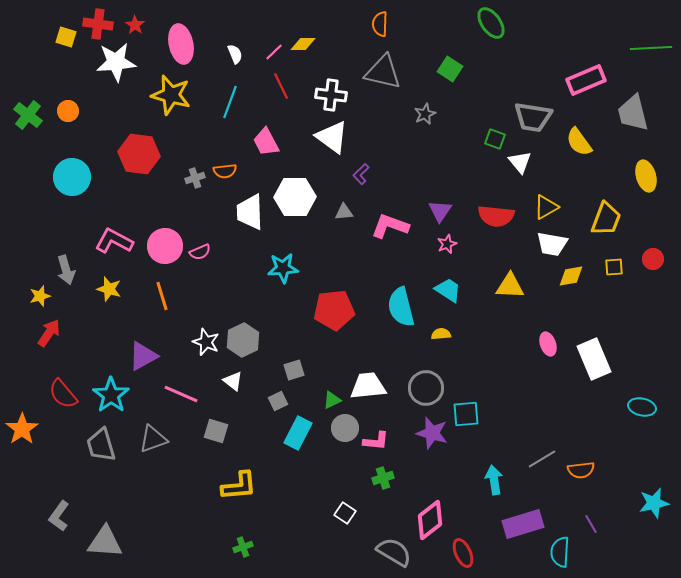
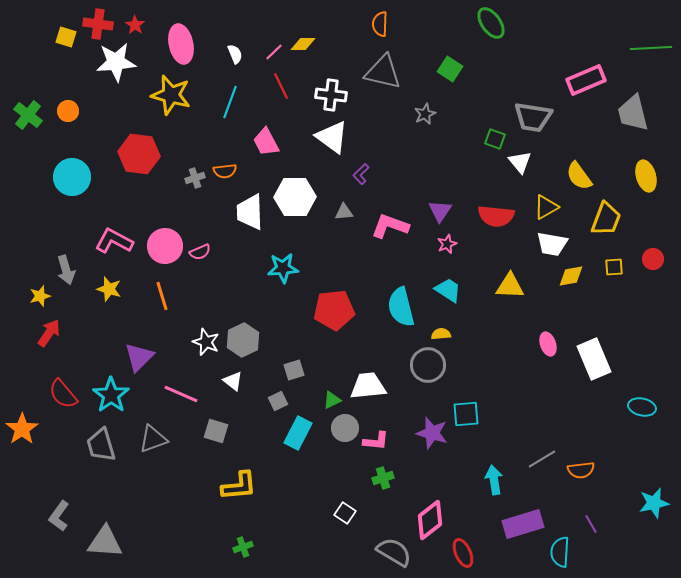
yellow semicircle at (579, 142): moved 34 px down
purple triangle at (143, 356): moved 4 px left, 1 px down; rotated 16 degrees counterclockwise
gray circle at (426, 388): moved 2 px right, 23 px up
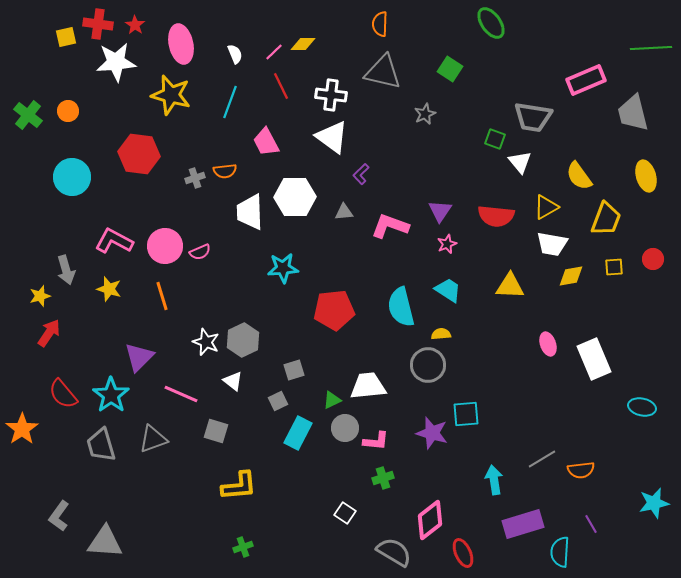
yellow square at (66, 37): rotated 30 degrees counterclockwise
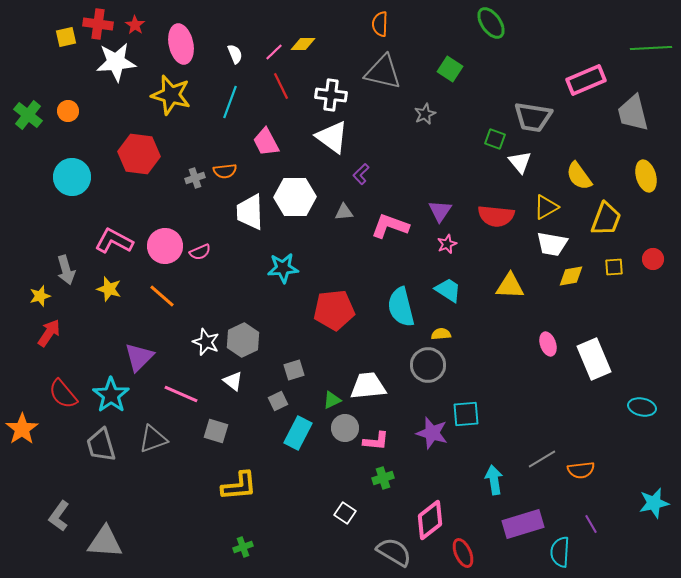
orange line at (162, 296): rotated 32 degrees counterclockwise
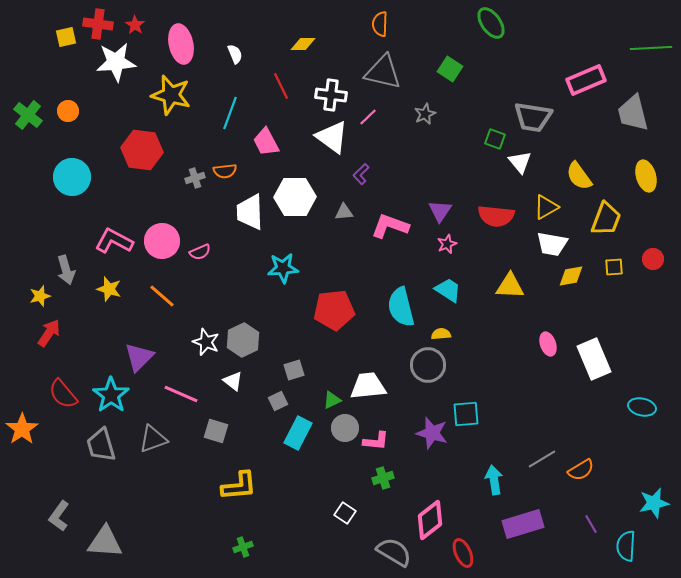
pink line at (274, 52): moved 94 px right, 65 px down
cyan line at (230, 102): moved 11 px down
red hexagon at (139, 154): moved 3 px right, 4 px up
pink circle at (165, 246): moved 3 px left, 5 px up
orange semicircle at (581, 470): rotated 24 degrees counterclockwise
cyan semicircle at (560, 552): moved 66 px right, 6 px up
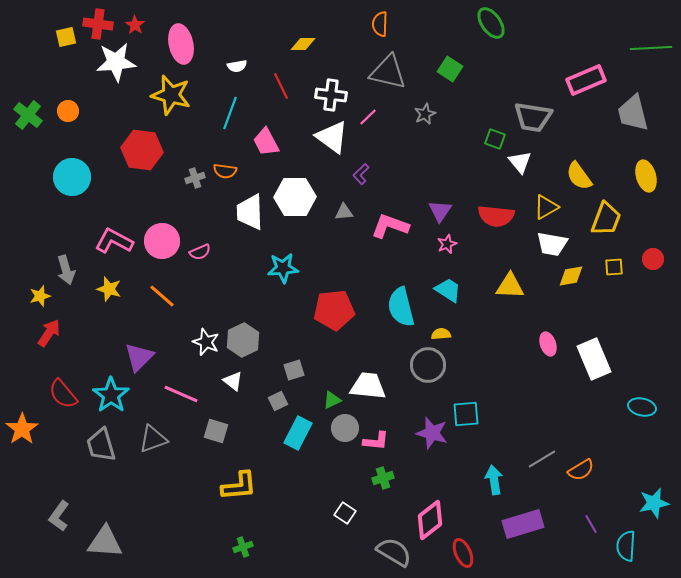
white semicircle at (235, 54): moved 2 px right, 12 px down; rotated 102 degrees clockwise
gray triangle at (383, 72): moved 5 px right
orange semicircle at (225, 171): rotated 15 degrees clockwise
white trapezoid at (368, 386): rotated 12 degrees clockwise
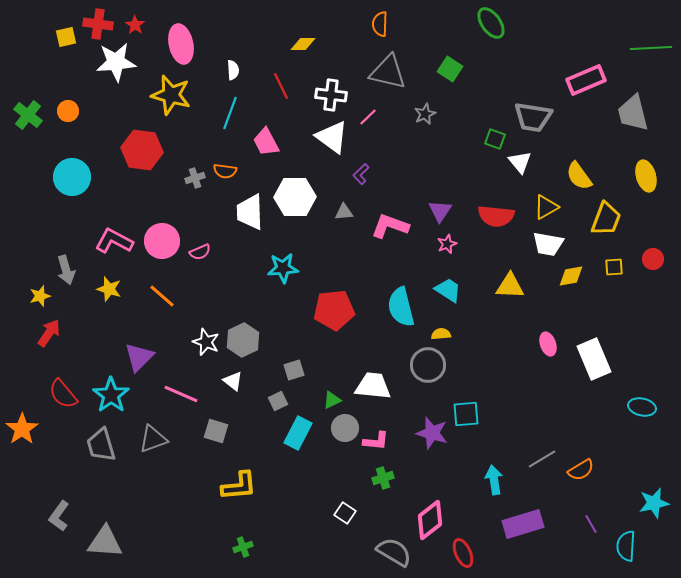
white semicircle at (237, 66): moved 4 px left, 4 px down; rotated 84 degrees counterclockwise
white trapezoid at (552, 244): moved 4 px left
white trapezoid at (368, 386): moved 5 px right
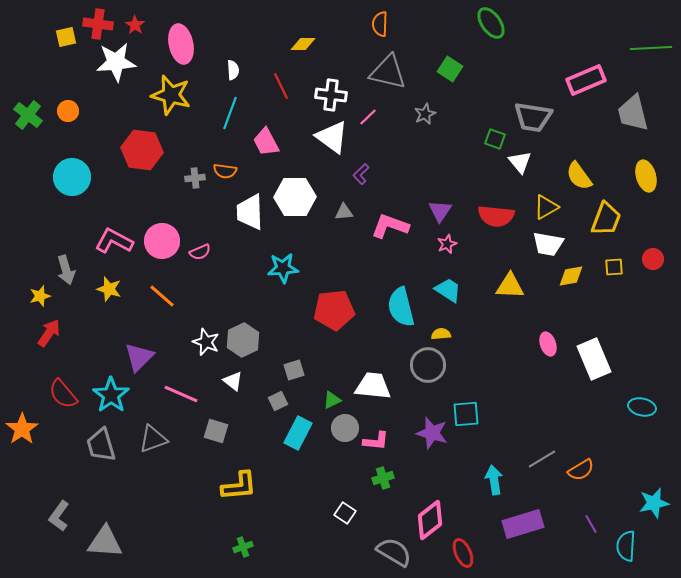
gray cross at (195, 178): rotated 12 degrees clockwise
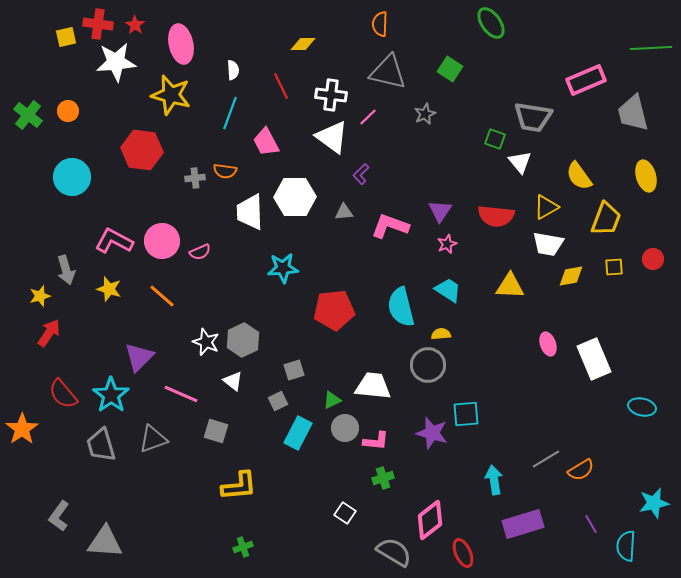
gray line at (542, 459): moved 4 px right
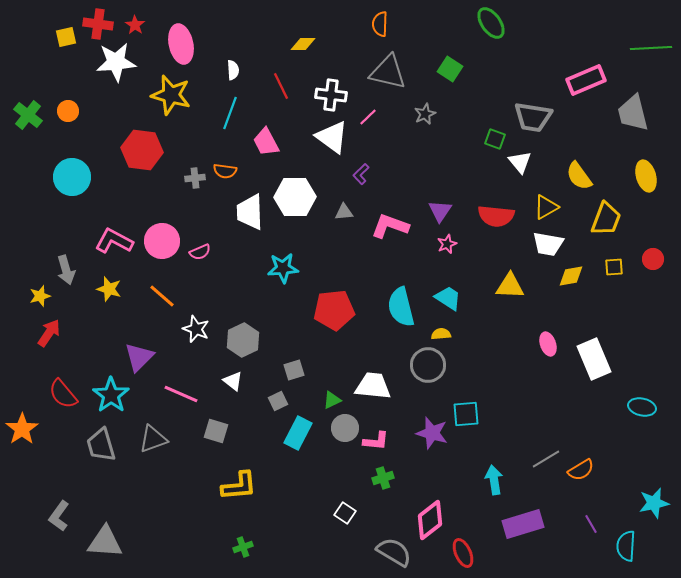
cyan trapezoid at (448, 290): moved 8 px down
white star at (206, 342): moved 10 px left, 13 px up
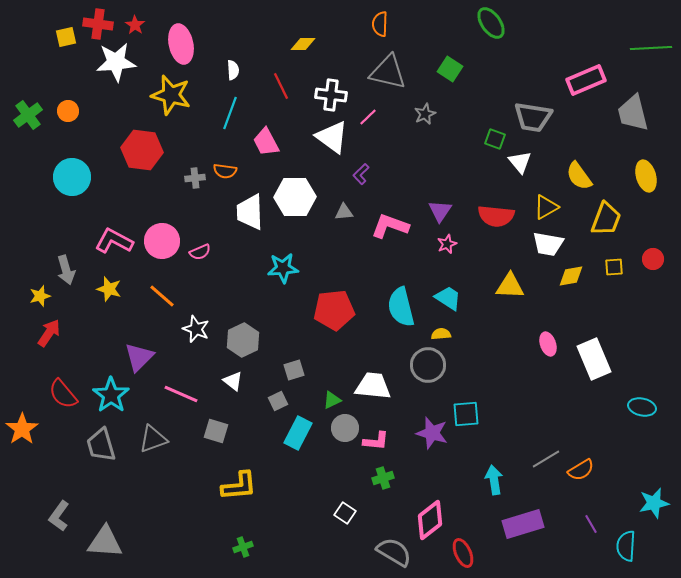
green cross at (28, 115): rotated 16 degrees clockwise
